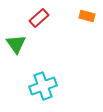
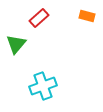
green triangle: rotated 15 degrees clockwise
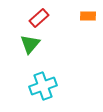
orange rectangle: moved 1 px right; rotated 14 degrees counterclockwise
green triangle: moved 14 px right
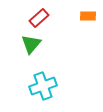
green triangle: moved 1 px right
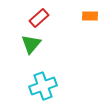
orange rectangle: moved 2 px right
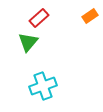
orange rectangle: rotated 35 degrees counterclockwise
green triangle: moved 3 px left, 2 px up
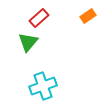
orange rectangle: moved 2 px left
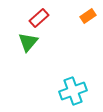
cyan cross: moved 30 px right, 5 px down
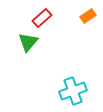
red rectangle: moved 3 px right
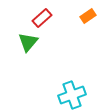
cyan cross: moved 1 px left, 4 px down
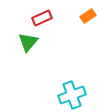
red rectangle: rotated 18 degrees clockwise
